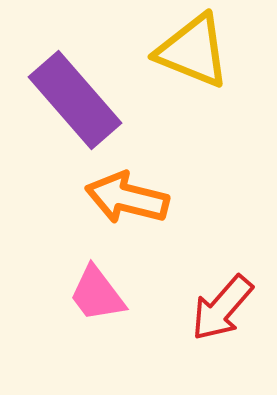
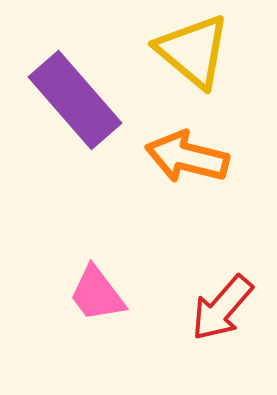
yellow triangle: rotated 18 degrees clockwise
orange arrow: moved 60 px right, 41 px up
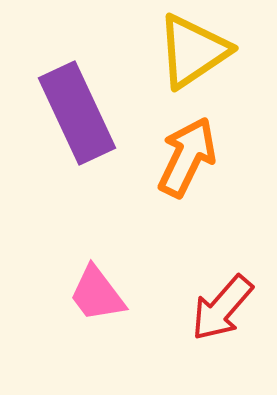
yellow triangle: rotated 46 degrees clockwise
purple rectangle: moved 2 px right, 13 px down; rotated 16 degrees clockwise
orange arrow: rotated 102 degrees clockwise
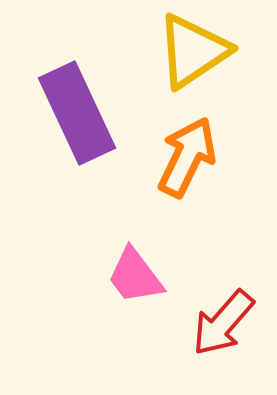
pink trapezoid: moved 38 px right, 18 px up
red arrow: moved 1 px right, 15 px down
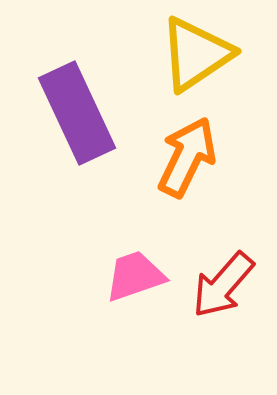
yellow triangle: moved 3 px right, 3 px down
pink trapezoid: rotated 108 degrees clockwise
red arrow: moved 38 px up
